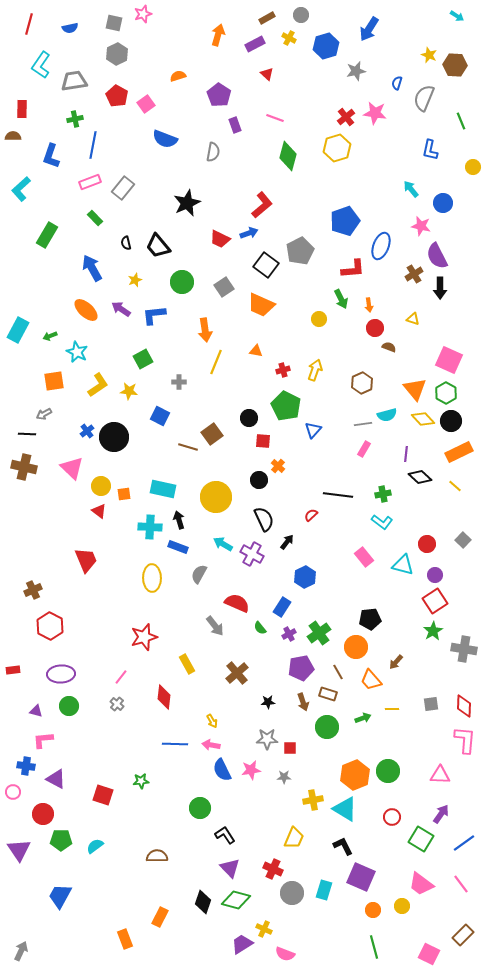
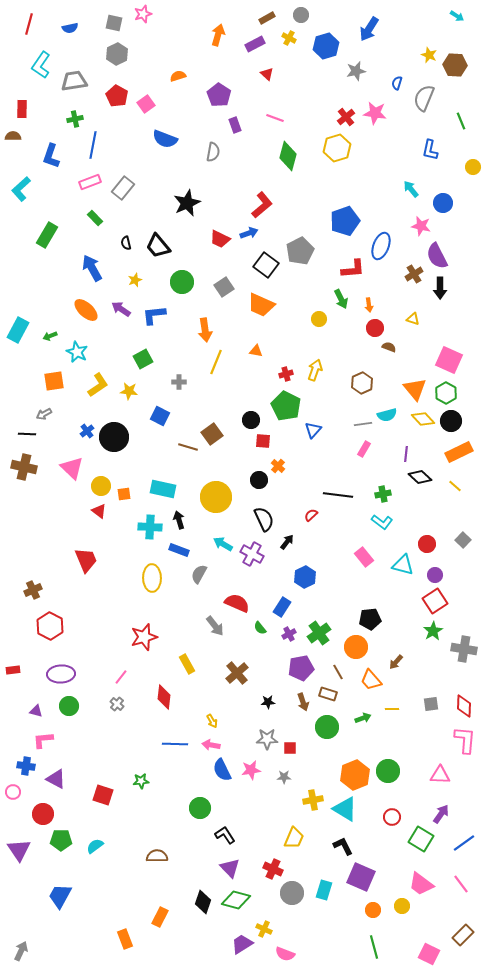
red cross at (283, 370): moved 3 px right, 4 px down
black circle at (249, 418): moved 2 px right, 2 px down
blue rectangle at (178, 547): moved 1 px right, 3 px down
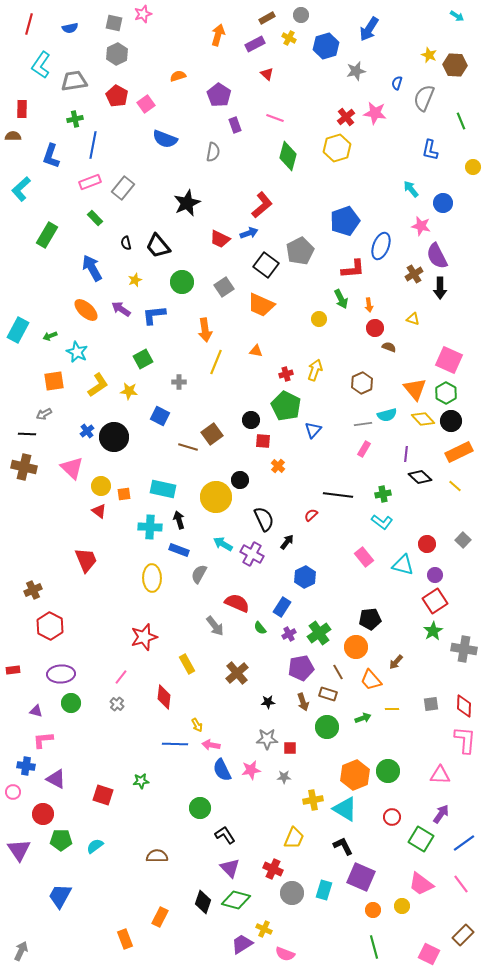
black circle at (259, 480): moved 19 px left
green circle at (69, 706): moved 2 px right, 3 px up
yellow arrow at (212, 721): moved 15 px left, 4 px down
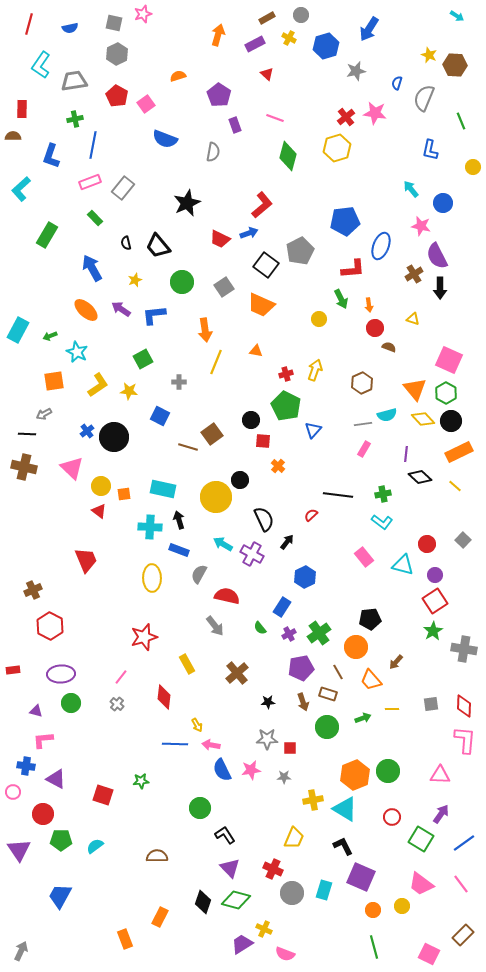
blue pentagon at (345, 221): rotated 12 degrees clockwise
red semicircle at (237, 603): moved 10 px left, 7 px up; rotated 10 degrees counterclockwise
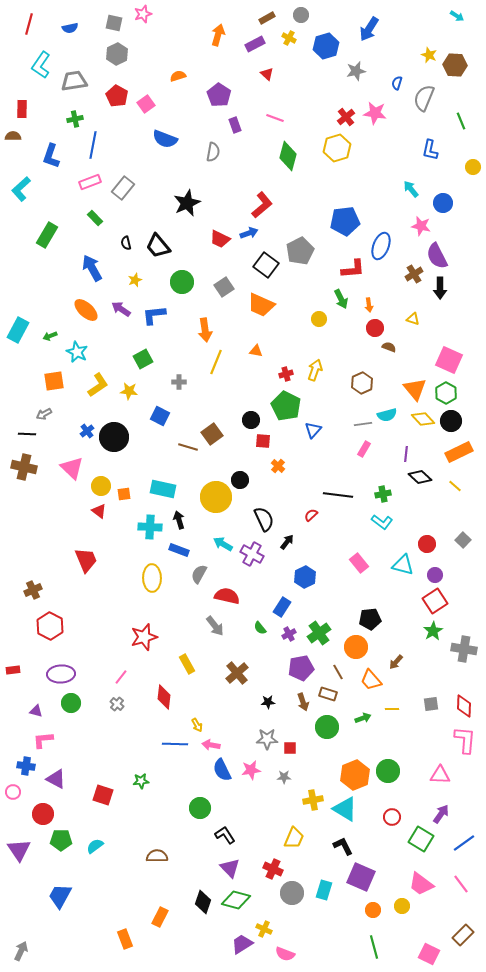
pink rectangle at (364, 557): moved 5 px left, 6 px down
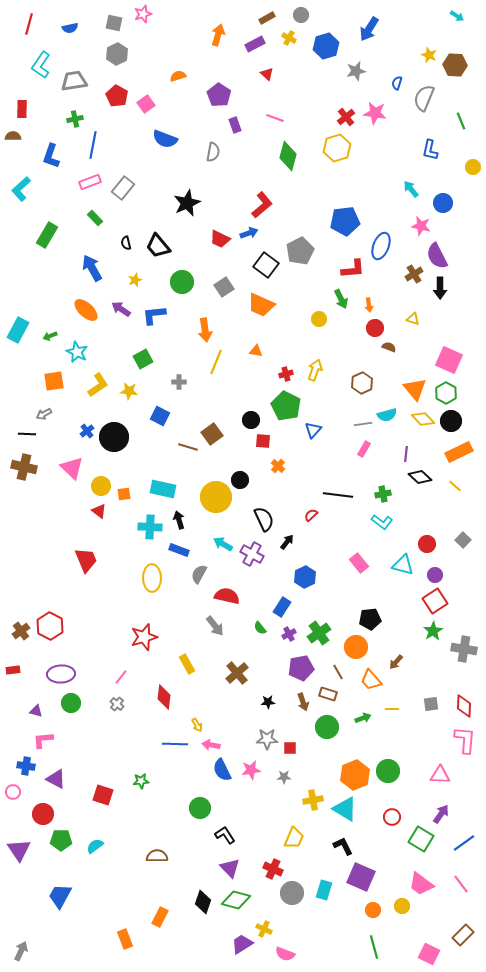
brown cross at (33, 590): moved 12 px left, 41 px down; rotated 12 degrees counterclockwise
